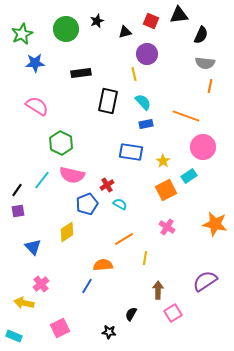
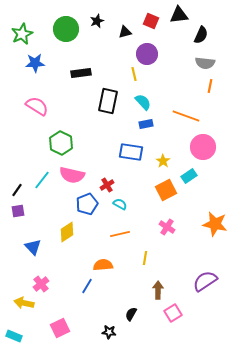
orange line at (124, 239): moved 4 px left, 5 px up; rotated 18 degrees clockwise
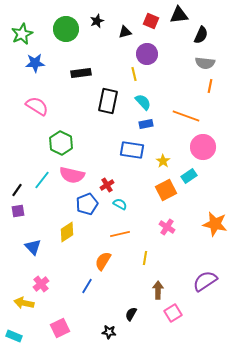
blue rectangle at (131, 152): moved 1 px right, 2 px up
orange semicircle at (103, 265): moved 4 px up; rotated 54 degrees counterclockwise
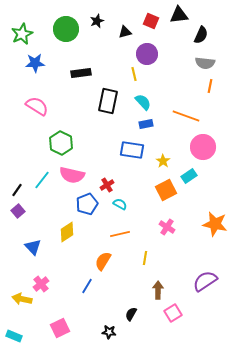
purple square at (18, 211): rotated 32 degrees counterclockwise
yellow arrow at (24, 303): moved 2 px left, 4 px up
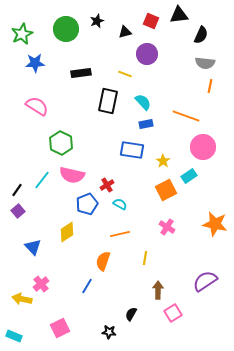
yellow line at (134, 74): moved 9 px left; rotated 56 degrees counterclockwise
orange semicircle at (103, 261): rotated 12 degrees counterclockwise
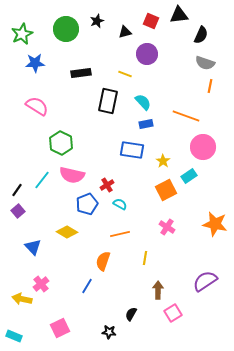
gray semicircle at (205, 63): rotated 12 degrees clockwise
yellow diamond at (67, 232): rotated 65 degrees clockwise
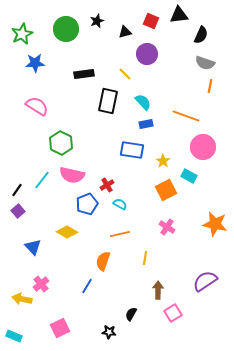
black rectangle at (81, 73): moved 3 px right, 1 px down
yellow line at (125, 74): rotated 24 degrees clockwise
cyan rectangle at (189, 176): rotated 63 degrees clockwise
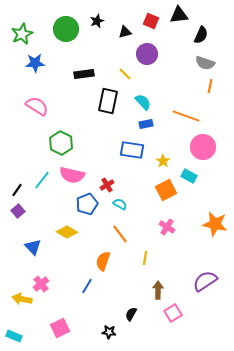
orange line at (120, 234): rotated 66 degrees clockwise
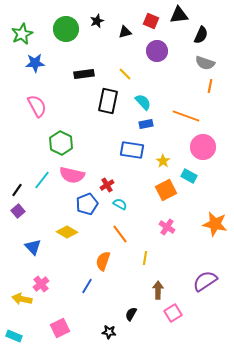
purple circle at (147, 54): moved 10 px right, 3 px up
pink semicircle at (37, 106): rotated 30 degrees clockwise
